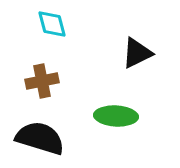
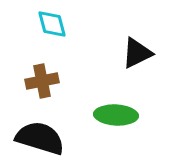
green ellipse: moved 1 px up
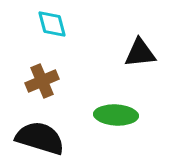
black triangle: moved 3 px right; rotated 20 degrees clockwise
brown cross: rotated 12 degrees counterclockwise
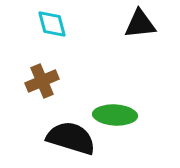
black triangle: moved 29 px up
green ellipse: moved 1 px left
black semicircle: moved 31 px right
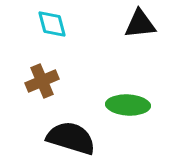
green ellipse: moved 13 px right, 10 px up
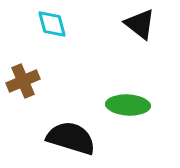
black triangle: rotated 44 degrees clockwise
brown cross: moved 19 px left
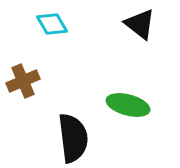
cyan diamond: rotated 16 degrees counterclockwise
green ellipse: rotated 12 degrees clockwise
black semicircle: moved 2 px right; rotated 66 degrees clockwise
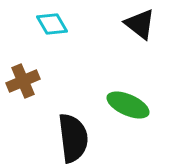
green ellipse: rotated 9 degrees clockwise
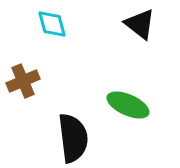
cyan diamond: rotated 16 degrees clockwise
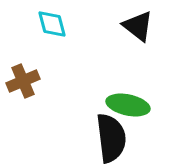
black triangle: moved 2 px left, 2 px down
green ellipse: rotated 12 degrees counterclockwise
black semicircle: moved 38 px right
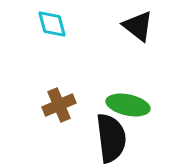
brown cross: moved 36 px right, 24 px down
